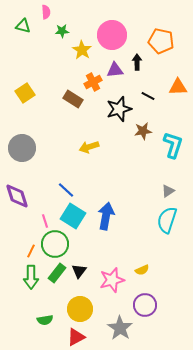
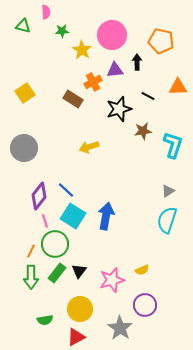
gray circle: moved 2 px right
purple diamond: moved 22 px right; rotated 56 degrees clockwise
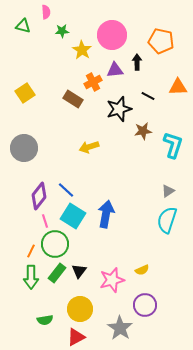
blue arrow: moved 2 px up
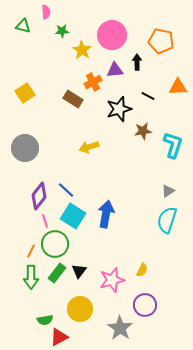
gray circle: moved 1 px right
yellow semicircle: rotated 40 degrees counterclockwise
red triangle: moved 17 px left
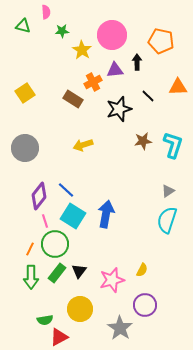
black line: rotated 16 degrees clockwise
brown star: moved 10 px down
yellow arrow: moved 6 px left, 2 px up
orange line: moved 1 px left, 2 px up
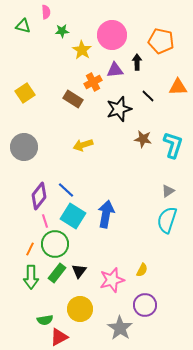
brown star: moved 2 px up; rotated 18 degrees clockwise
gray circle: moved 1 px left, 1 px up
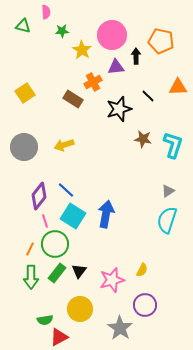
black arrow: moved 1 px left, 6 px up
purple triangle: moved 1 px right, 3 px up
yellow arrow: moved 19 px left
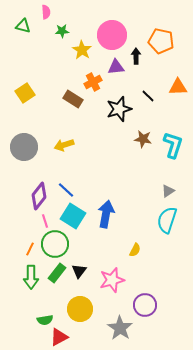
yellow semicircle: moved 7 px left, 20 px up
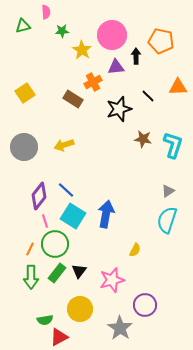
green triangle: rotated 28 degrees counterclockwise
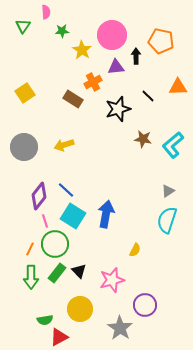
green triangle: rotated 42 degrees counterclockwise
black star: moved 1 px left
cyan L-shape: rotated 148 degrees counterclockwise
black triangle: rotated 21 degrees counterclockwise
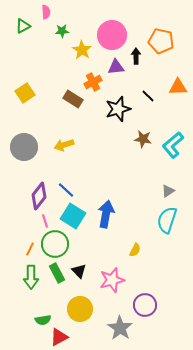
green triangle: rotated 28 degrees clockwise
green rectangle: rotated 66 degrees counterclockwise
green semicircle: moved 2 px left
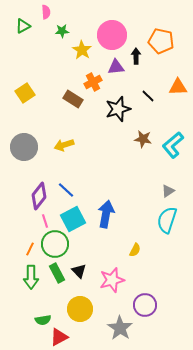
cyan square: moved 3 px down; rotated 30 degrees clockwise
